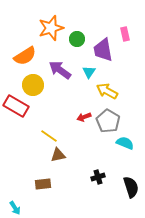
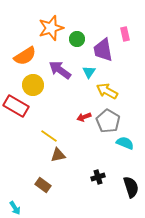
brown rectangle: moved 1 px down; rotated 42 degrees clockwise
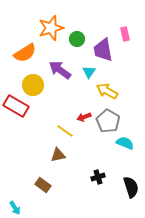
orange semicircle: moved 3 px up
yellow line: moved 16 px right, 5 px up
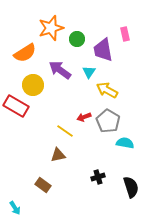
yellow arrow: moved 1 px up
cyan semicircle: rotated 12 degrees counterclockwise
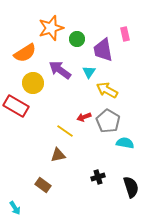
yellow circle: moved 2 px up
